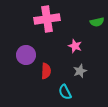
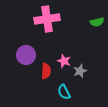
pink star: moved 11 px left, 15 px down
cyan semicircle: moved 1 px left
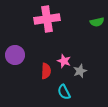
purple circle: moved 11 px left
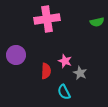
purple circle: moved 1 px right
pink star: moved 1 px right
gray star: moved 2 px down; rotated 24 degrees counterclockwise
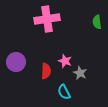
green semicircle: rotated 96 degrees clockwise
purple circle: moved 7 px down
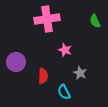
green semicircle: moved 2 px left, 1 px up; rotated 16 degrees counterclockwise
pink star: moved 11 px up
red semicircle: moved 3 px left, 5 px down
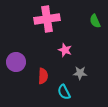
gray star: rotated 24 degrees counterclockwise
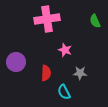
red semicircle: moved 3 px right, 3 px up
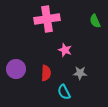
purple circle: moved 7 px down
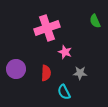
pink cross: moved 9 px down; rotated 10 degrees counterclockwise
pink star: moved 2 px down
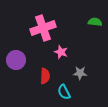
green semicircle: moved 1 px down; rotated 120 degrees clockwise
pink cross: moved 4 px left
pink star: moved 4 px left
purple circle: moved 9 px up
red semicircle: moved 1 px left, 3 px down
